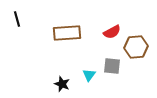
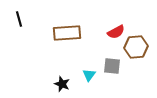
black line: moved 2 px right
red semicircle: moved 4 px right
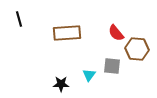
red semicircle: moved 1 px down; rotated 78 degrees clockwise
brown hexagon: moved 1 px right, 2 px down; rotated 10 degrees clockwise
black star: moved 1 px left; rotated 21 degrees counterclockwise
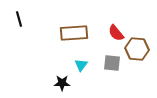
brown rectangle: moved 7 px right
gray square: moved 3 px up
cyan triangle: moved 8 px left, 10 px up
black star: moved 1 px right, 1 px up
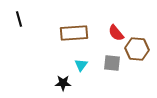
black star: moved 1 px right
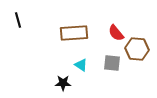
black line: moved 1 px left, 1 px down
cyan triangle: rotated 32 degrees counterclockwise
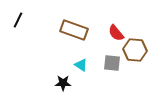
black line: rotated 42 degrees clockwise
brown rectangle: moved 3 px up; rotated 24 degrees clockwise
brown hexagon: moved 2 px left, 1 px down
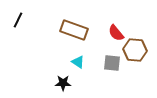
cyan triangle: moved 3 px left, 3 px up
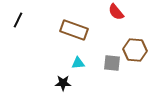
red semicircle: moved 21 px up
cyan triangle: moved 1 px down; rotated 40 degrees counterclockwise
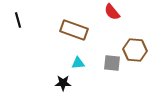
red semicircle: moved 4 px left
black line: rotated 42 degrees counterclockwise
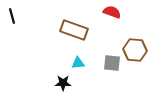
red semicircle: rotated 150 degrees clockwise
black line: moved 6 px left, 4 px up
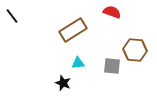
black line: rotated 21 degrees counterclockwise
brown rectangle: moved 1 px left; rotated 52 degrees counterclockwise
gray square: moved 3 px down
black star: rotated 21 degrees clockwise
